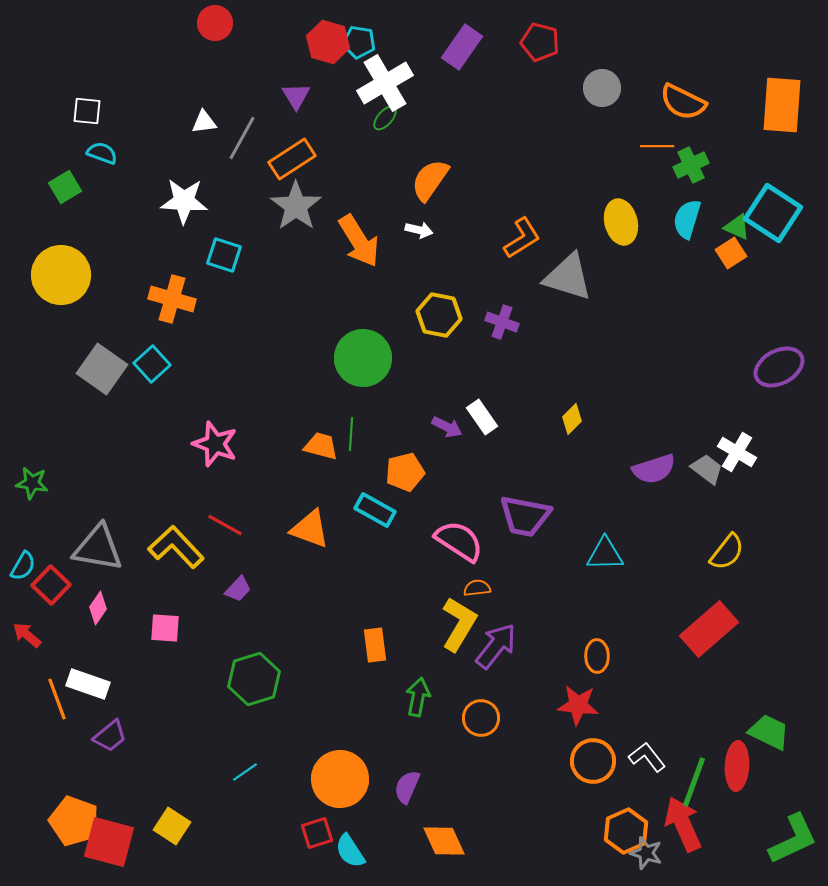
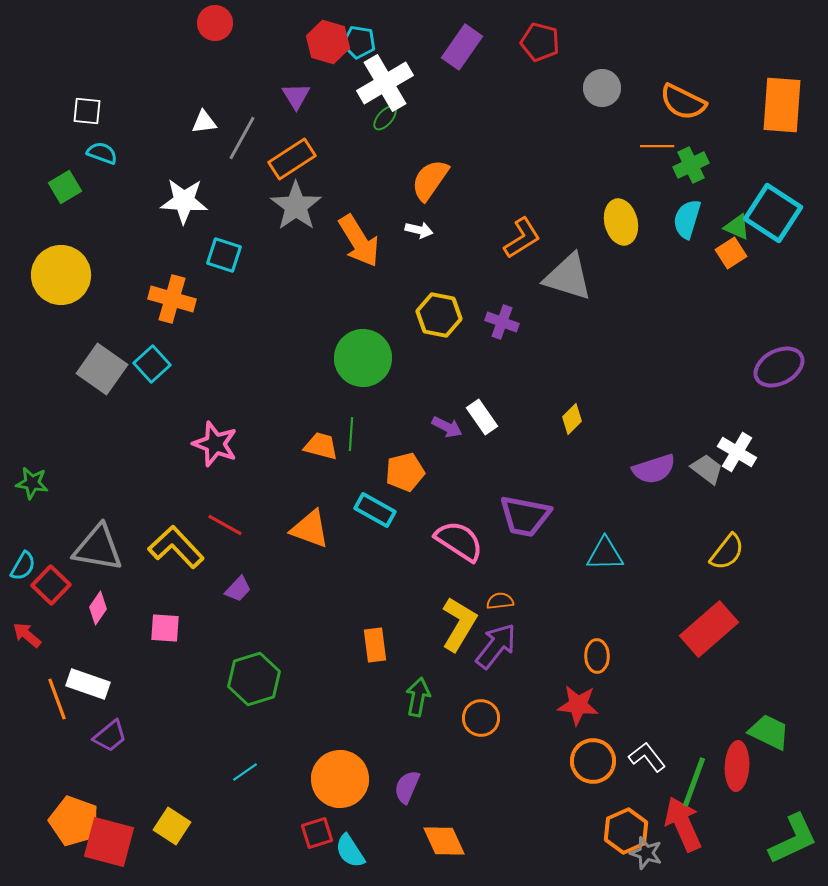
orange semicircle at (477, 588): moved 23 px right, 13 px down
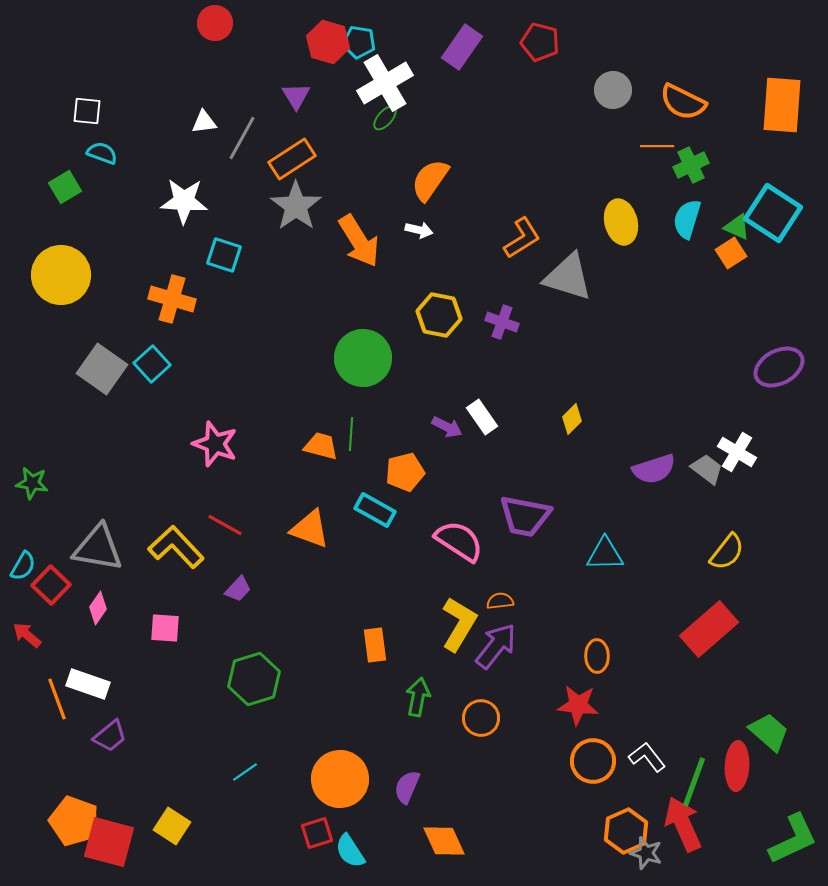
gray circle at (602, 88): moved 11 px right, 2 px down
green trapezoid at (769, 732): rotated 15 degrees clockwise
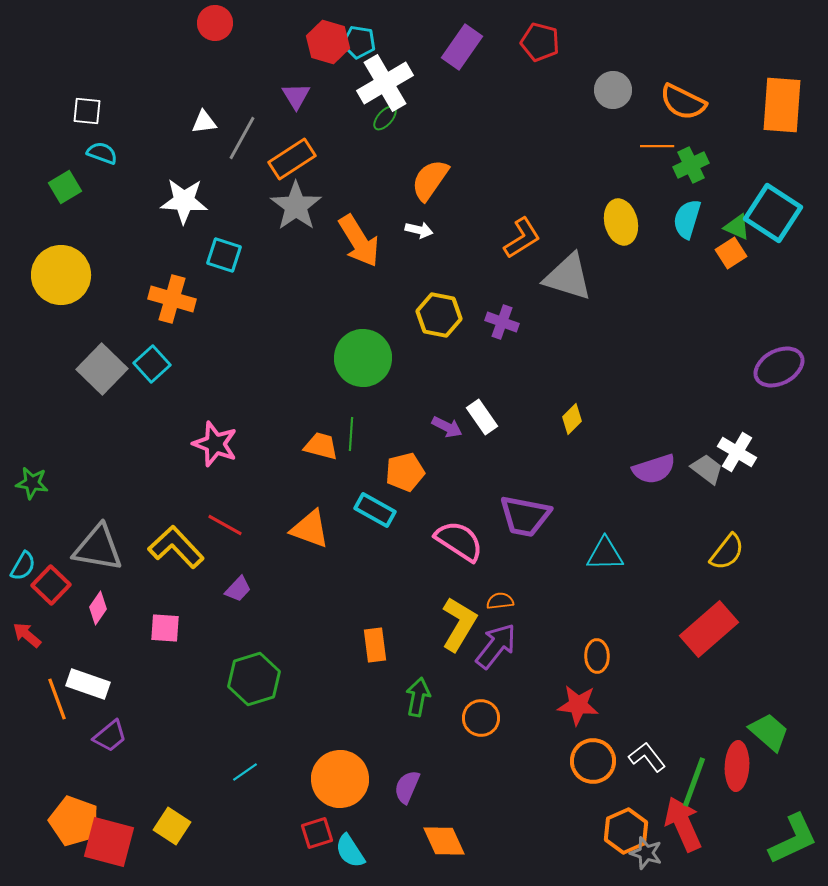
gray square at (102, 369): rotated 9 degrees clockwise
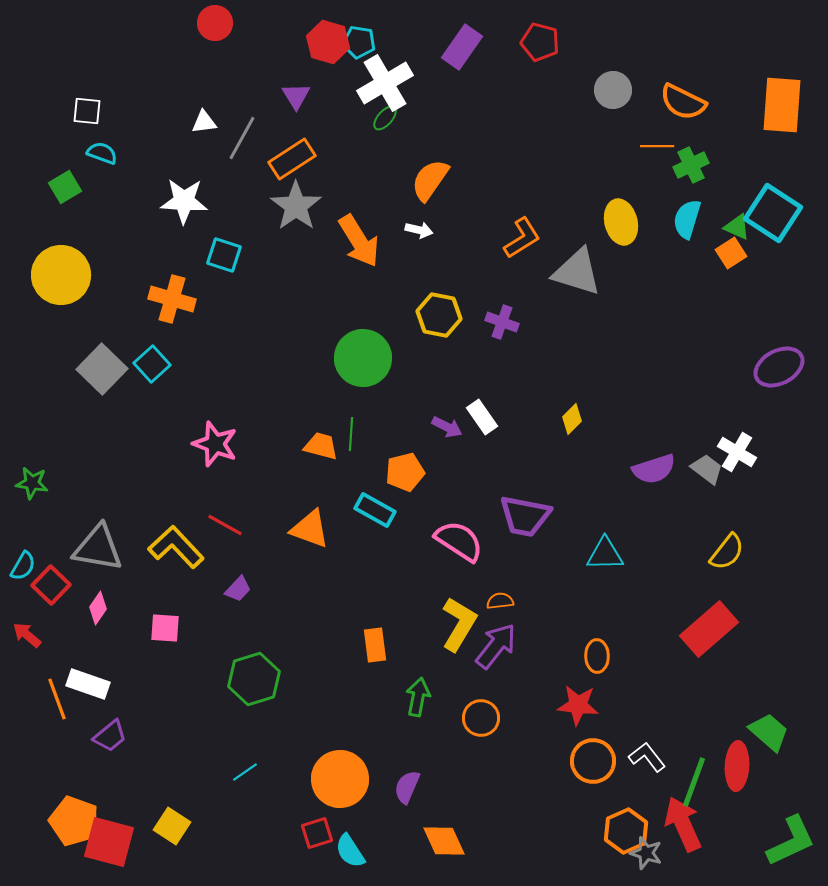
gray triangle at (568, 277): moved 9 px right, 5 px up
green L-shape at (793, 839): moved 2 px left, 2 px down
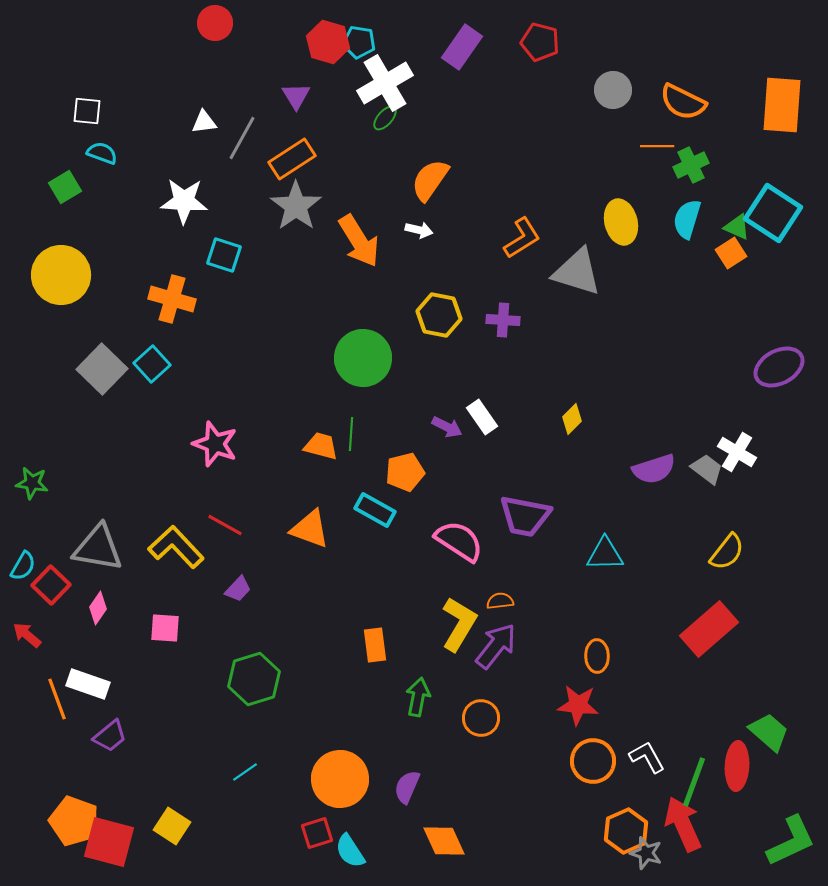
purple cross at (502, 322): moved 1 px right, 2 px up; rotated 16 degrees counterclockwise
white L-shape at (647, 757): rotated 9 degrees clockwise
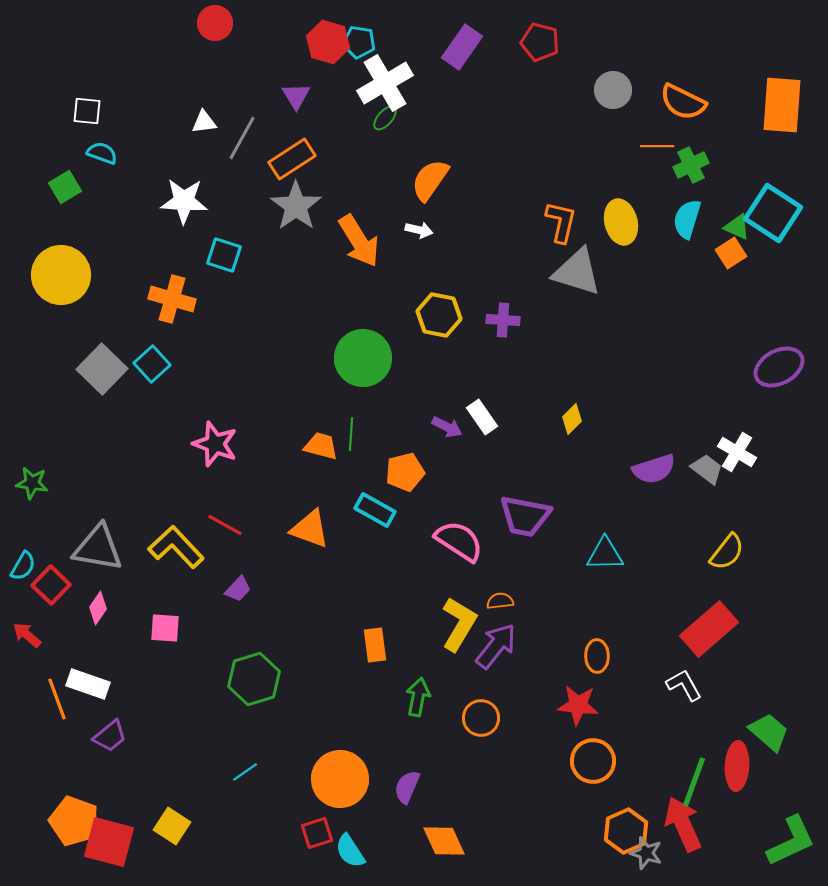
orange L-shape at (522, 238): moved 39 px right, 16 px up; rotated 45 degrees counterclockwise
white L-shape at (647, 757): moved 37 px right, 72 px up
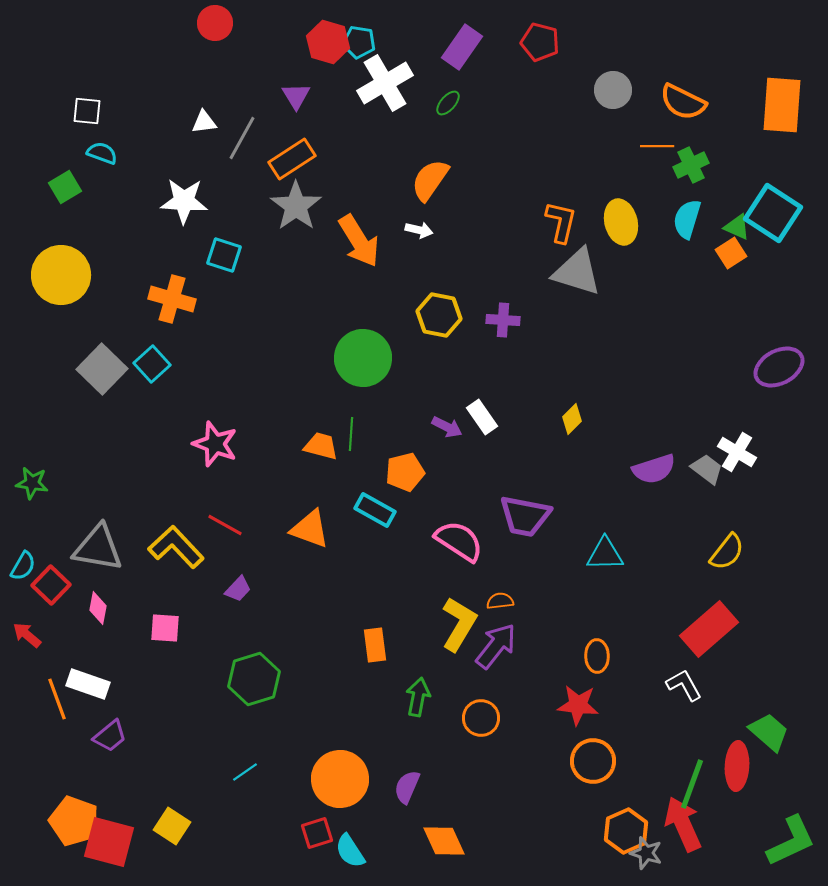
green ellipse at (385, 118): moved 63 px right, 15 px up
pink diamond at (98, 608): rotated 24 degrees counterclockwise
green line at (694, 782): moved 2 px left, 2 px down
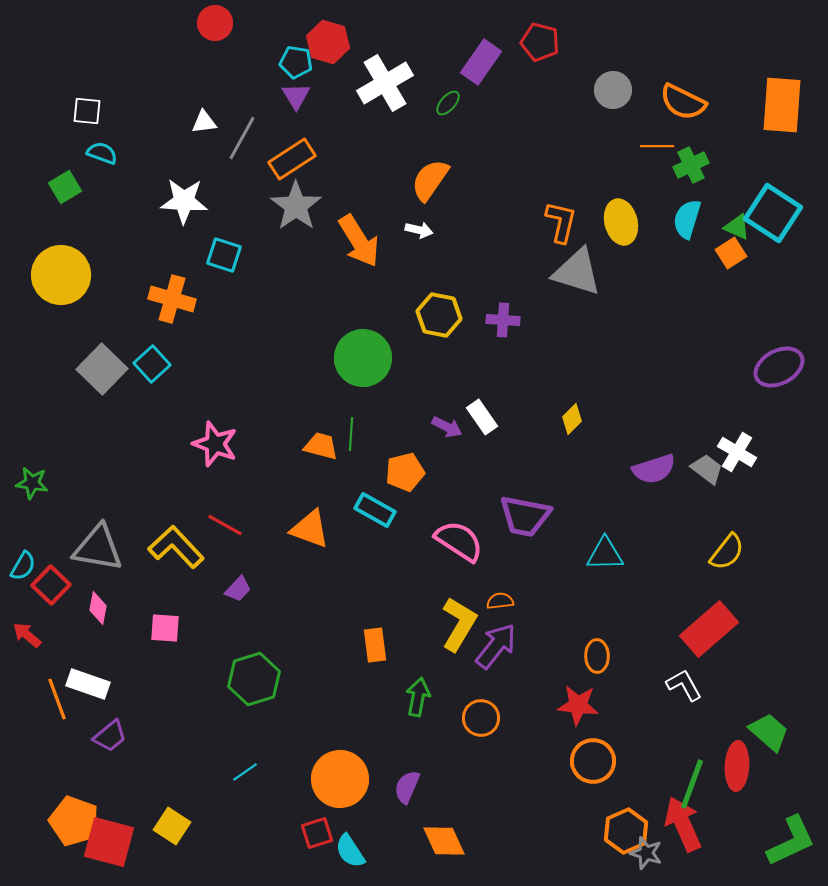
cyan pentagon at (359, 42): moved 63 px left, 20 px down
purple rectangle at (462, 47): moved 19 px right, 15 px down
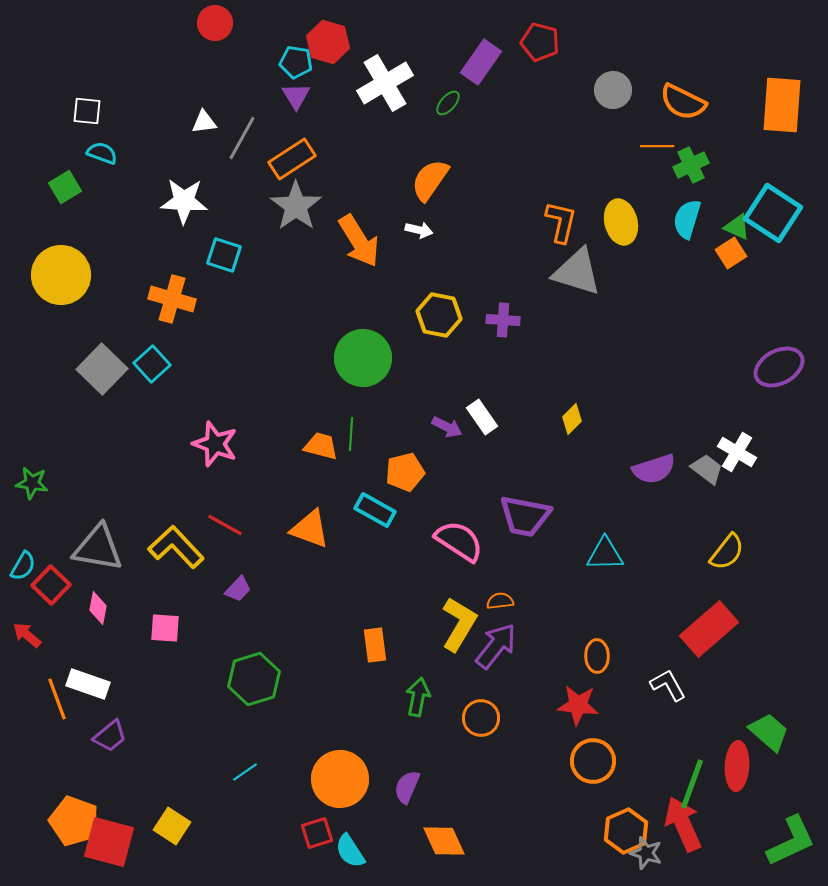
white L-shape at (684, 685): moved 16 px left
